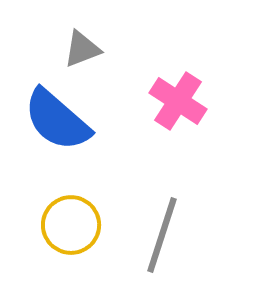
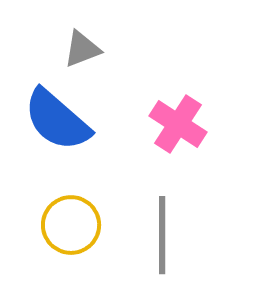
pink cross: moved 23 px down
gray line: rotated 18 degrees counterclockwise
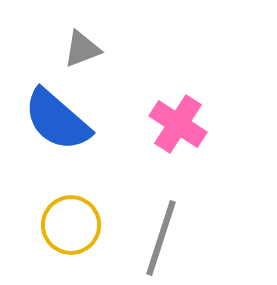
gray line: moved 1 px left, 3 px down; rotated 18 degrees clockwise
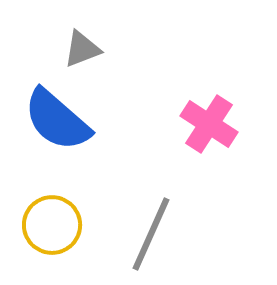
pink cross: moved 31 px right
yellow circle: moved 19 px left
gray line: moved 10 px left, 4 px up; rotated 6 degrees clockwise
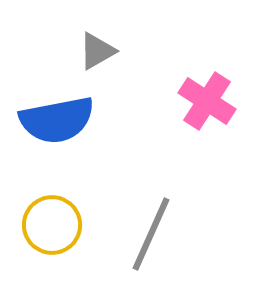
gray triangle: moved 15 px right, 2 px down; rotated 9 degrees counterclockwise
blue semicircle: rotated 52 degrees counterclockwise
pink cross: moved 2 px left, 23 px up
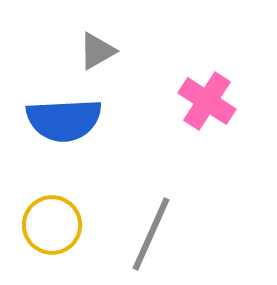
blue semicircle: moved 7 px right; rotated 8 degrees clockwise
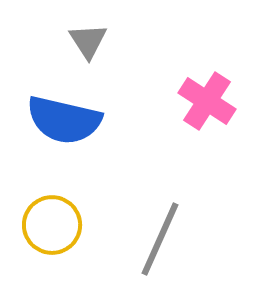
gray triangle: moved 9 px left, 10 px up; rotated 33 degrees counterclockwise
blue semicircle: rotated 16 degrees clockwise
gray line: moved 9 px right, 5 px down
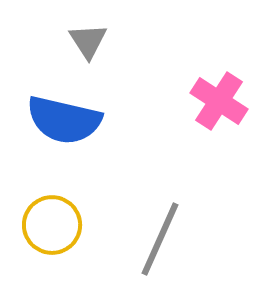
pink cross: moved 12 px right
